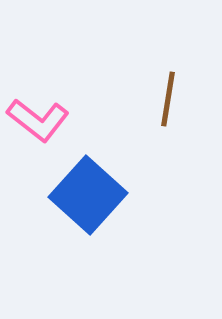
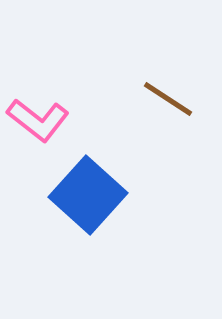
brown line: rotated 66 degrees counterclockwise
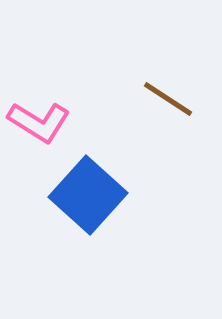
pink L-shape: moved 1 px right, 2 px down; rotated 6 degrees counterclockwise
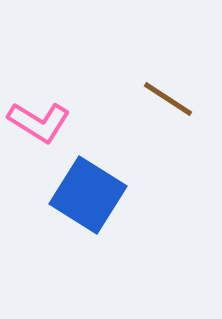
blue square: rotated 10 degrees counterclockwise
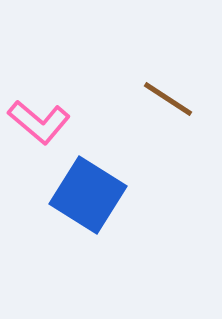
pink L-shape: rotated 8 degrees clockwise
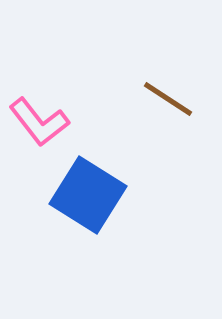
pink L-shape: rotated 12 degrees clockwise
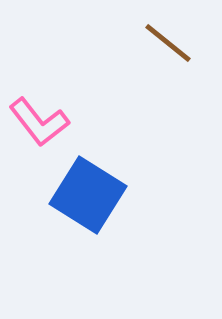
brown line: moved 56 px up; rotated 6 degrees clockwise
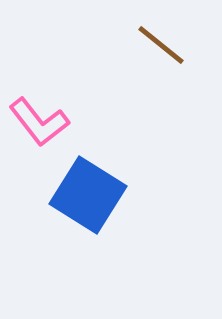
brown line: moved 7 px left, 2 px down
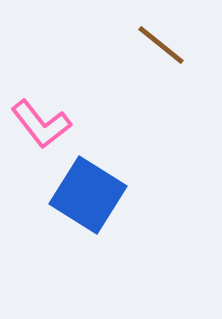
pink L-shape: moved 2 px right, 2 px down
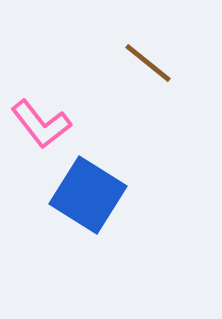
brown line: moved 13 px left, 18 px down
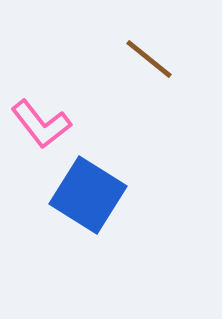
brown line: moved 1 px right, 4 px up
